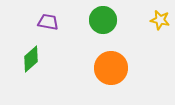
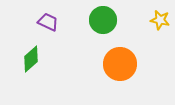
purple trapezoid: rotated 15 degrees clockwise
orange circle: moved 9 px right, 4 px up
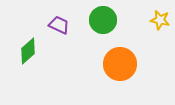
purple trapezoid: moved 11 px right, 3 px down
green diamond: moved 3 px left, 8 px up
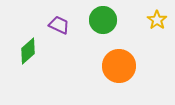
yellow star: moved 3 px left; rotated 24 degrees clockwise
orange circle: moved 1 px left, 2 px down
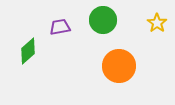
yellow star: moved 3 px down
purple trapezoid: moved 1 px right, 2 px down; rotated 35 degrees counterclockwise
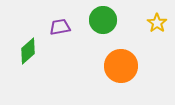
orange circle: moved 2 px right
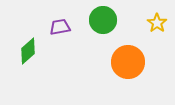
orange circle: moved 7 px right, 4 px up
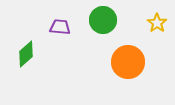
purple trapezoid: rotated 15 degrees clockwise
green diamond: moved 2 px left, 3 px down
